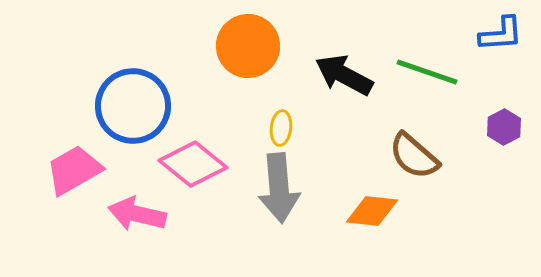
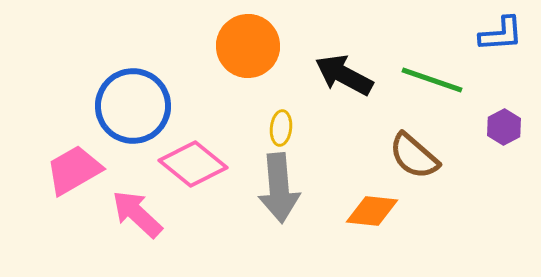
green line: moved 5 px right, 8 px down
pink arrow: rotated 30 degrees clockwise
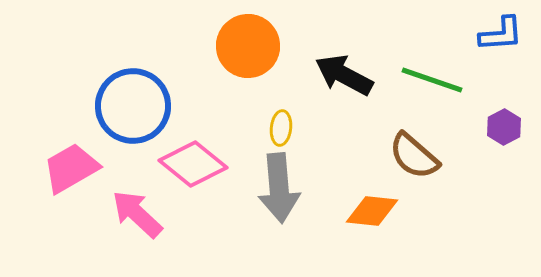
pink trapezoid: moved 3 px left, 2 px up
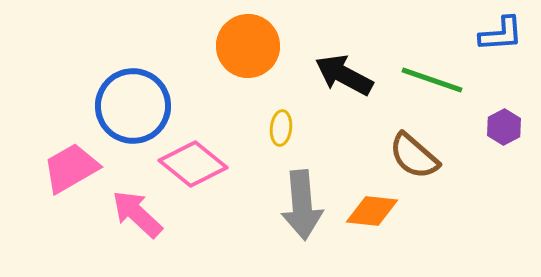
gray arrow: moved 23 px right, 17 px down
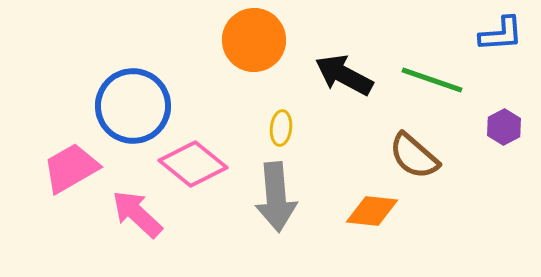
orange circle: moved 6 px right, 6 px up
gray arrow: moved 26 px left, 8 px up
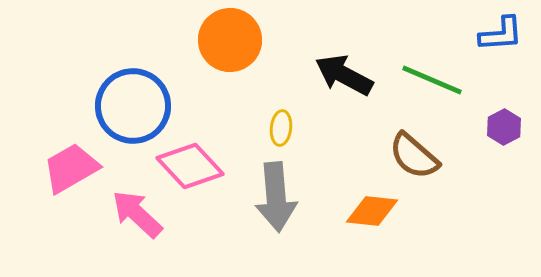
orange circle: moved 24 px left
green line: rotated 4 degrees clockwise
pink diamond: moved 3 px left, 2 px down; rotated 8 degrees clockwise
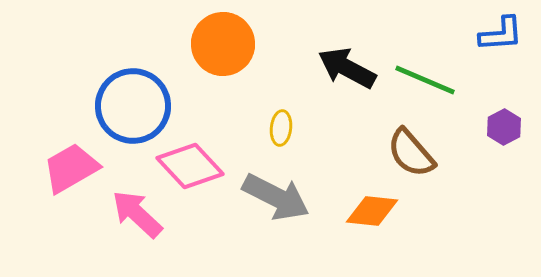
orange circle: moved 7 px left, 4 px down
black arrow: moved 3 px right, 7 px up
green line: moved 7 px left
brown semicircle: moved 3 px left, 3 px up; rotated 8 degrees clockwise
gray arrow: rotated 58 degrees counterclockwise
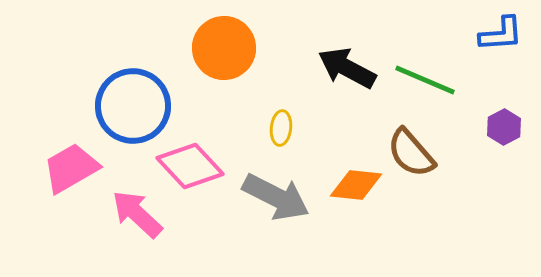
orange circle: moved 1 px right, 4 px down
orange diamond: moved 16 px left, 26 px up
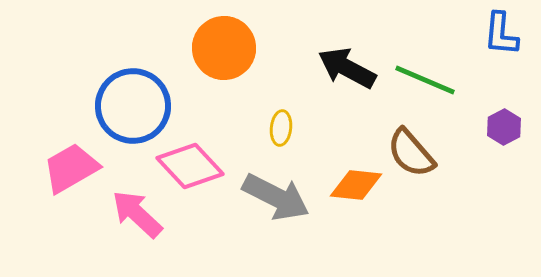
blue L-shape: rotated 99 degrees clockwise
